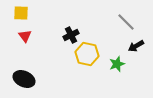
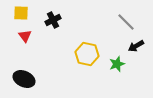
black cross: moved 18 px left, 15 px up
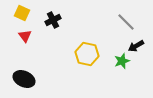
yellow square: moved 1 px right; rotated 21 degrees clockwise
green star: moved 5 px right, 3 px up
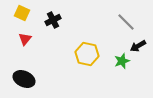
red triangle: moved 3 px down; rotated 16 degrees clockwise
black arrow: moved 2 px right
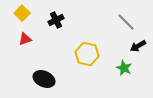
yellow square: rotated 21 degrees clockwise
black cross: moved 3 px right
red triangle: rotated 32 degrees clockwise
green star: moved 2 px right, 7 px down; rotated 28 degrees counterclockwise
black ellipse: moved 20 px right
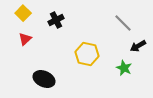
yellow square: moved 1 px right
gray line: moved 3 px left, 1 px down
red triangle: rotated 24 degrees counterclockwise
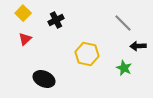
black arrow: rotated 28 degrees clockwise
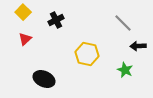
yellow square: moved 1 px up
green star: moved 1 px right, 2 px down
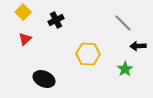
yellow hexagon: moved 1 px right; rotated 10 degrees counterclockwise
green star: moved 1 px up; rotated 14 degrees clockwise
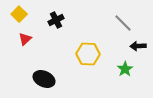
yellow square: moved 4 px left, 2 px down
